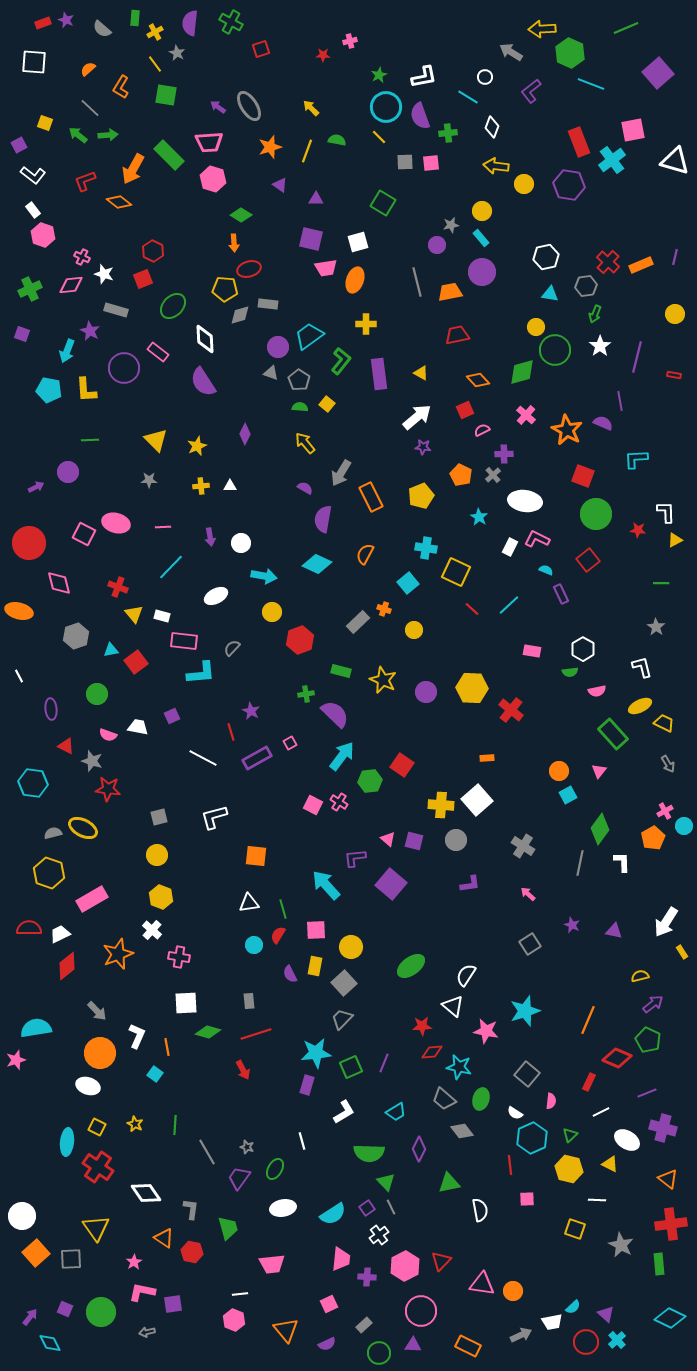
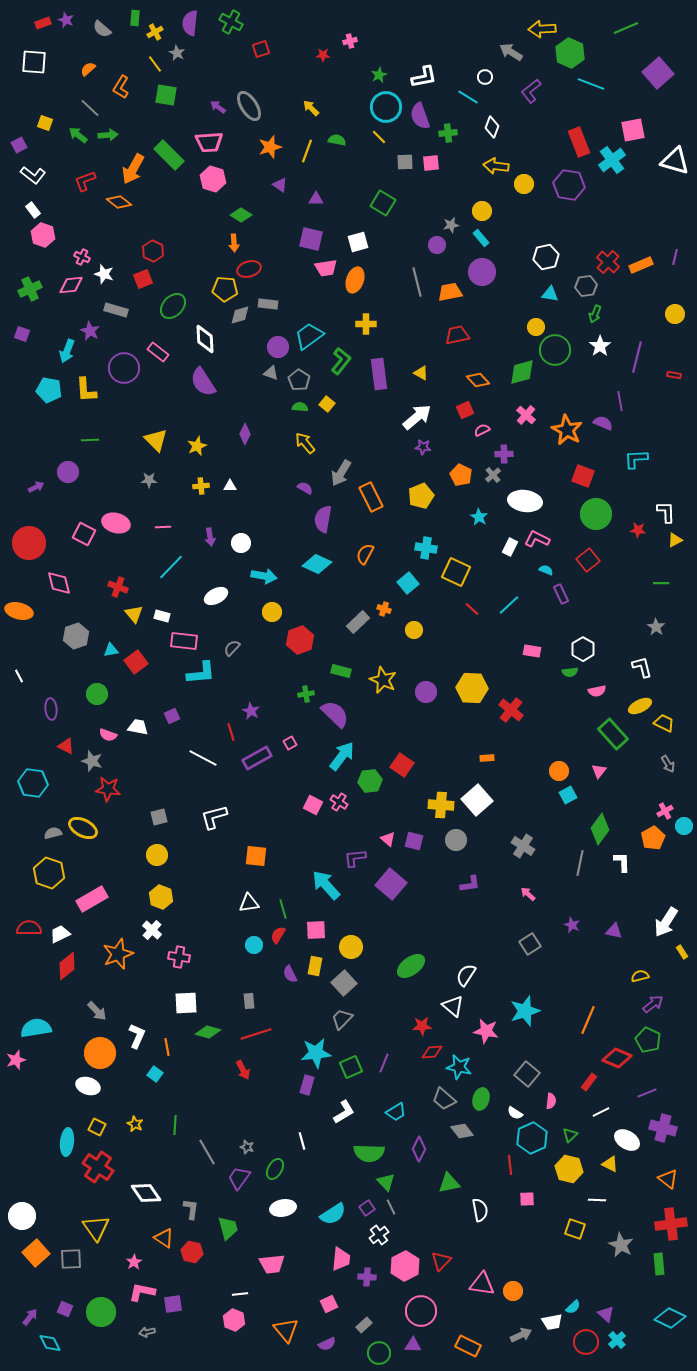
red rectangle at (589, 1082): rotated 12 degrees clockwise
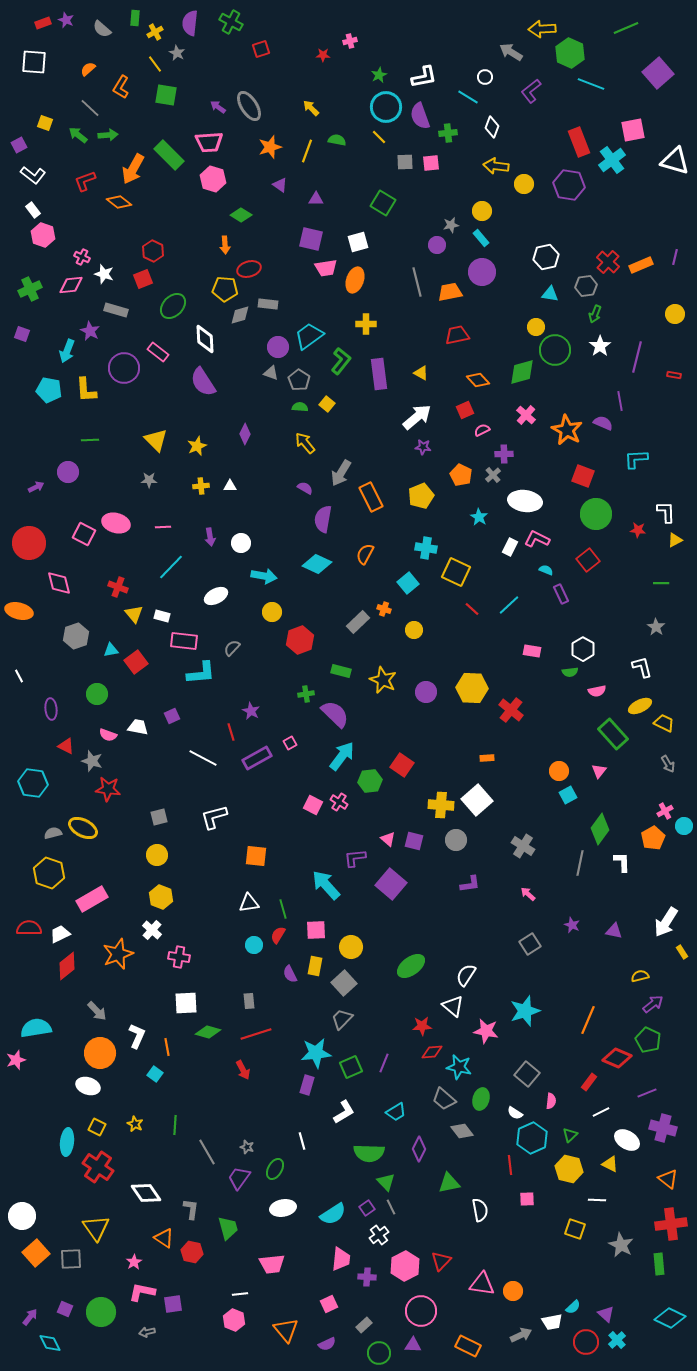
orange arrow at (234, 243): moved 9 px left, 2 px down
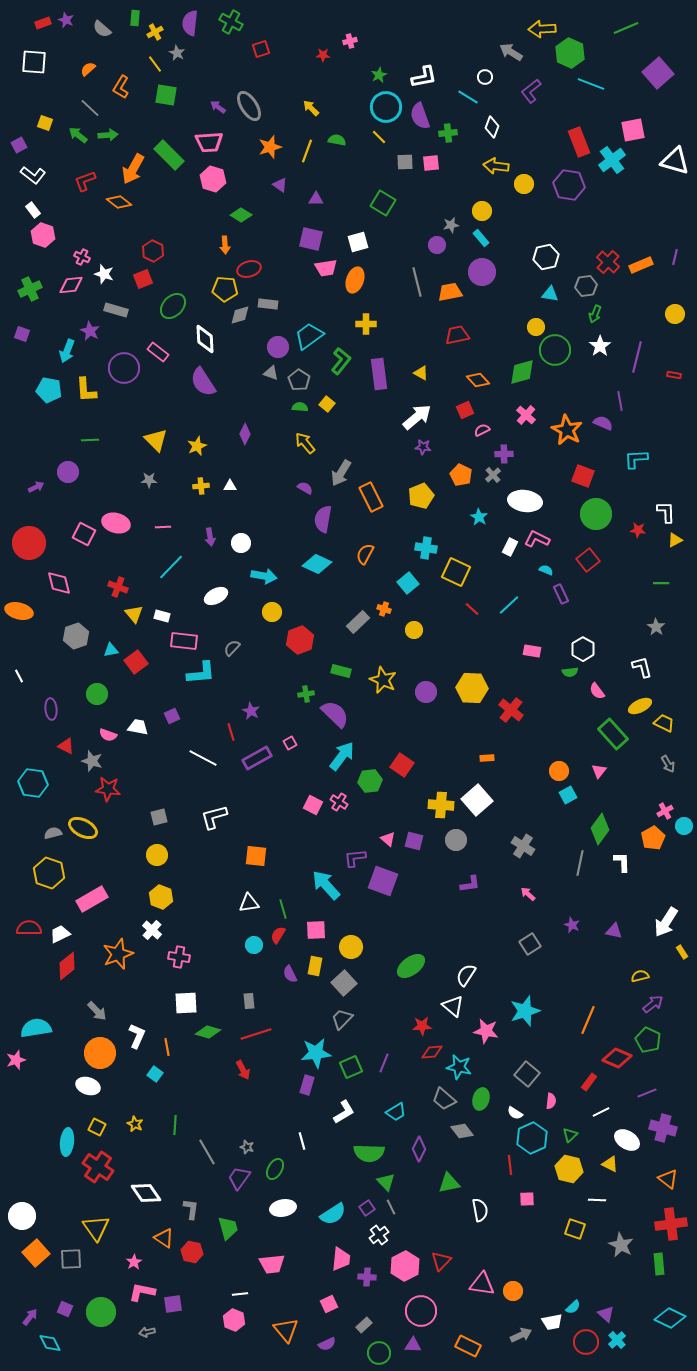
pink semicircle at (597, 691): rotated 66 degrees clockwise
purple square at (391, 884): moved 8 px left, 3 px up; rotated 20 degrees counterclockwise
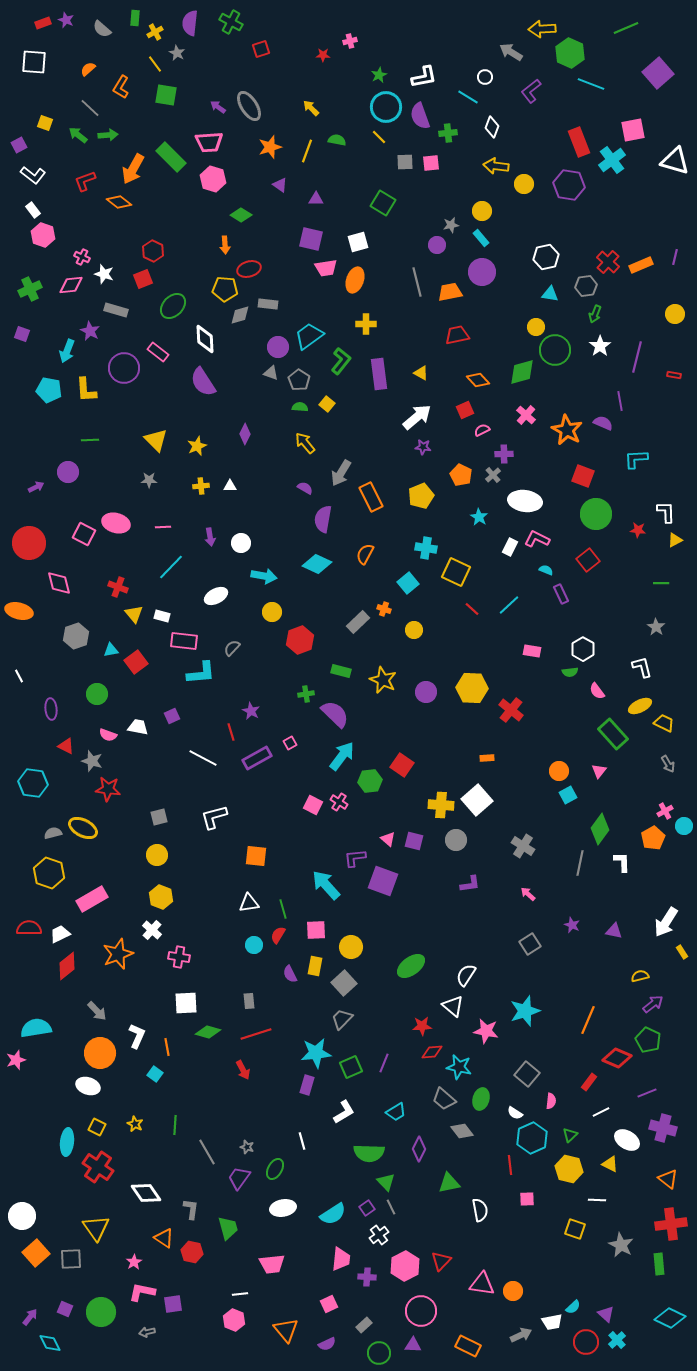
green rectangle at (169, 155): moved 2 px right, 2 px down
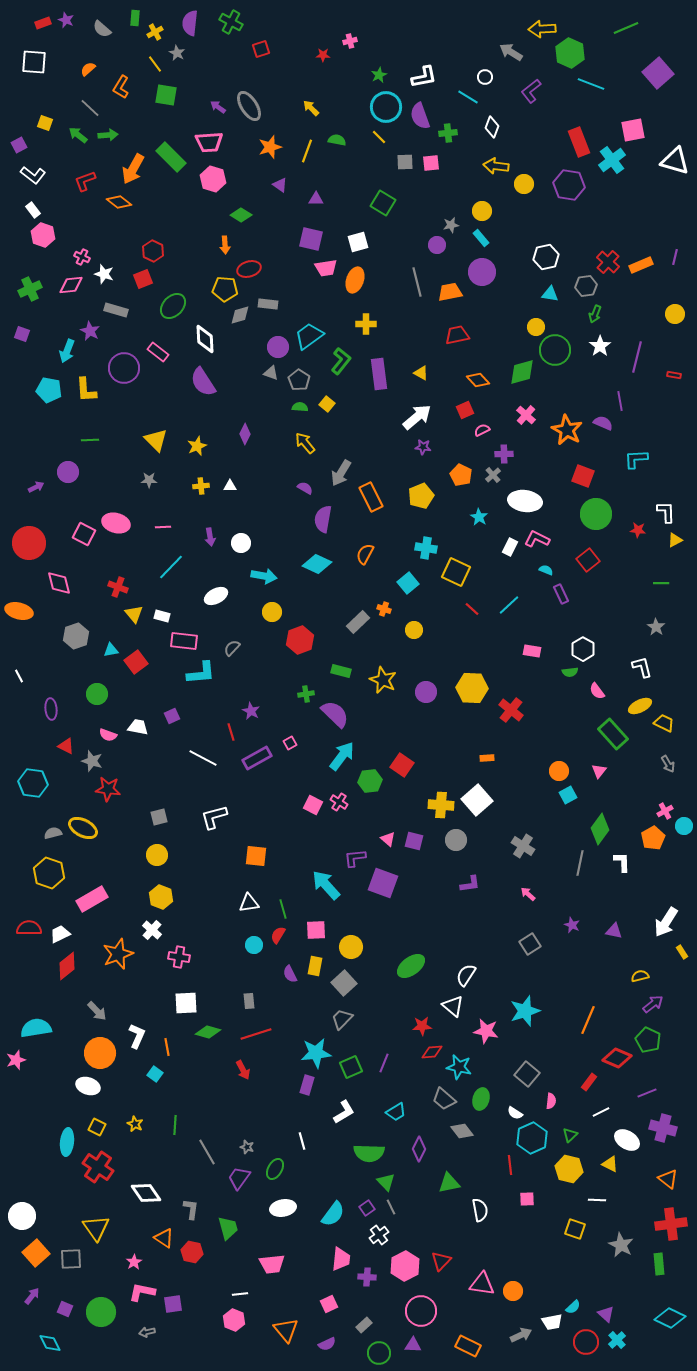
purple square at (383, 881): moved 2 px down
cyan semicircle at (333, 1214): rotated 20 degrees counterclockwise
purple arrow at (30, 1317): moved 2 px right, 21 px up
